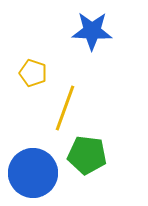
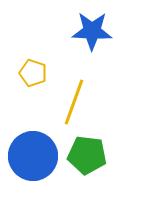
yellow line: moved 9 px right, 6 px up
blue circle: moved 17 px up
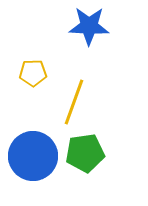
blue star: moved 3 px left, 5 px up
yellow pentagon: rotated 20 degrees counterclockwise
green pentagon: moved 2 px left, 2 px up; rotated 15 degrees counterclockwise
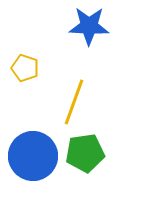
yellow pentagon: moved 8 px left, 5 px up; rotated 20 degrees clockwise
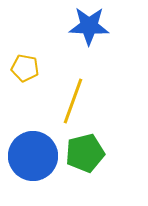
yellow pentagon: rotated 8 degrees counterclockwise
yellow line: moved 1 px left, 1 px up
green pentagon: rotated 6 degrees counterclockwise
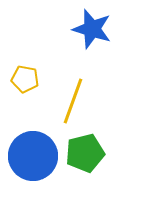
blue star: moved 3 px right, 3 px down; rotated 15 degrees clockwise
yellow pentagon: moved 11 px down
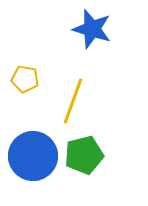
green pentagon: moved 1 px left, 2 px down
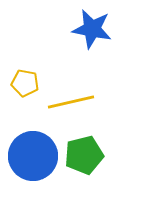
blue star: rotated 6 degrees counterclockwise
yellow pentagon: moved 4 px down
yellow line: moved 2 px left, 1 px down; rotated 57 degrees clockwise
